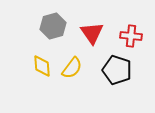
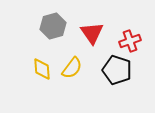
red cross: moved 1 px left, 5 px down; rotated 25 degrees counterclockwise
yellow diamond: moved 3 px down
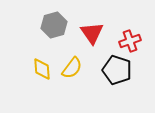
gray hexagon: moved 1 px right, 1 px up
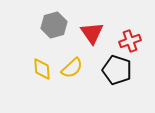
yellow semicircle: rotated 10 degrees clockwise
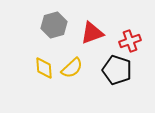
red triangle: rotated 45 degrees clockwise
yellow diamond: moved 2 px right, 1 px up
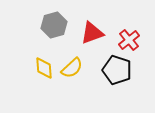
red cross: moved 1 px left, 1 px up; rotated 20 degrees counterclockwise
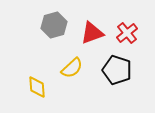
red cross: moved 2 px left, 7 px up
yellow diamond: moved 7 px left, 19 px down
